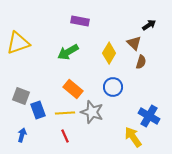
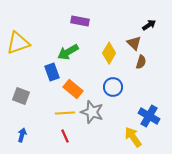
blue rectangle: moved 14 px right, 38 px up
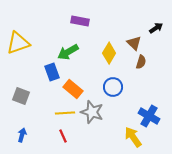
black arrow: moved 7 px right, 3 px down
red line: moved 2 px left
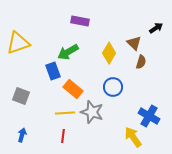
blue rectangle: moved 1 px right, 1 px up
red line: rotated 32 degrees clockwise
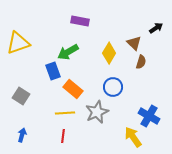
gray square: rotated 12 degrees clockwise
gray star: moved 5 px right; rotated 30 degrees clockwise
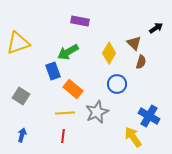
blue circle: moved 4 px right, 3 px up
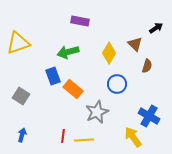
brown triangle: moved 1 px right, 1 px down
green arrow: rotated 15 degrees clockwise
brown semicircle: moved 6 px right, 4 px down
blue rectangle: moved 5 px down
yellow line: moved 19 px right, 27 px down
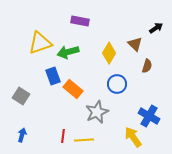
yellow triangle: moved 22 px right
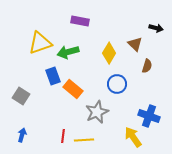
black arrow: rotated 48 degrees clockwise
blue cross: rotated 10 degrees counterclockwise
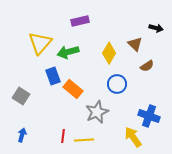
purple rectangle: rotated 24 degrees counterclockwise
yellow triangle: rotated 30 degrees counterclockwise
brown semicircle: rotated 40 degrees clockwise
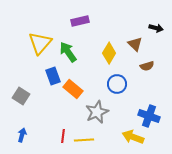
green arrow: rotated 70 degrees clockwise
brown semicircle: rotated 16 degrees clockwise
yellow arrow: rotated 35 degrees counterclockwise
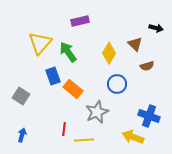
red line: moved 1 px right, 7 px up
